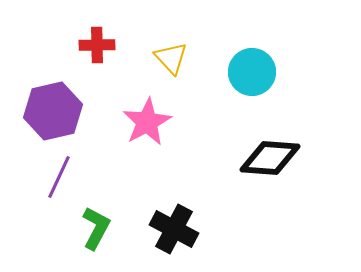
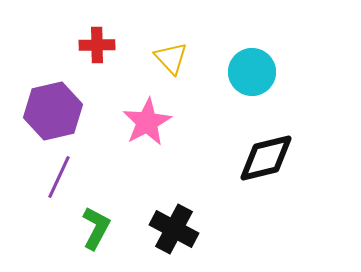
black diamond: moved 4 px left; rotated 18 degrees counterclockwise
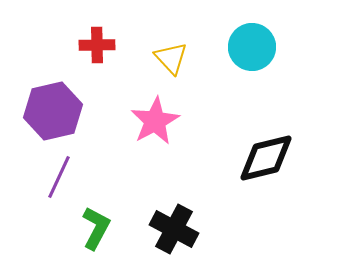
cyan circle: moved 25 px up
pink star: moved 8 px right, 1 px up
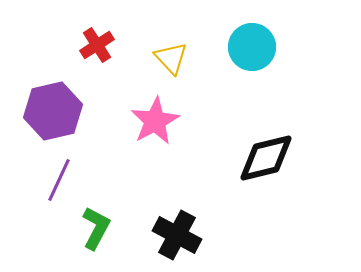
red cross: rotated 32 degrees counterclockwise
purple line: moved 3 px down
black cross: moved 3 px right, 6 px down
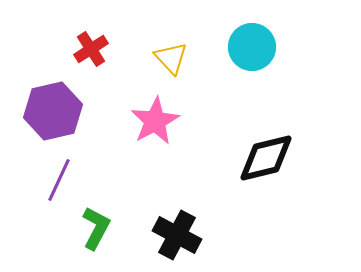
red cross: moved 6 px left, 4 px down
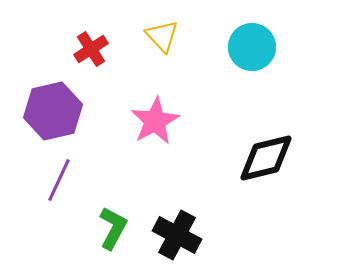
yellow triangle: moved 9 px left, 22 px up
green L-shape: moved 17 px right
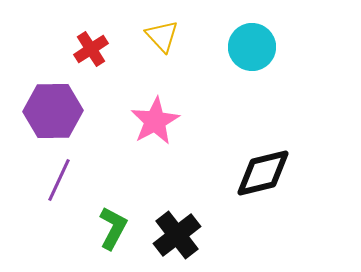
purple hexagon: rotated 12 degrees clockwise
black diamond: moved 3 px left, 15 px down
black cross: rotated 24 degrees clockwise
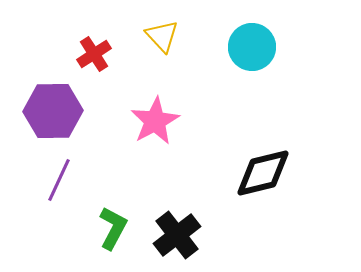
red cross: moved 3 px right, 5 px down
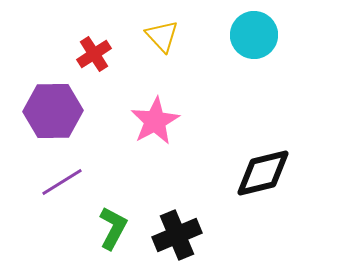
cyan circle: moved 2 px right, 12 px up
purple line: moved 3 px right, 2 px down; rotated 33 degrees clockwise
black cross: rotated 15 degrees clockwise
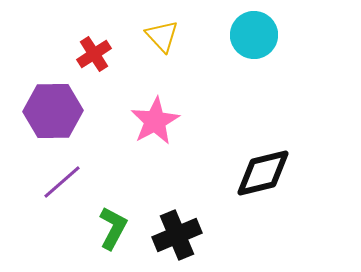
purple line: rotated 9 degrees counterclockwise
